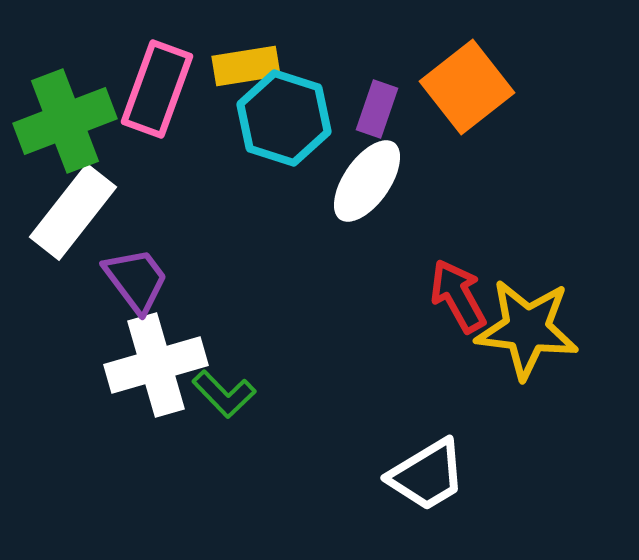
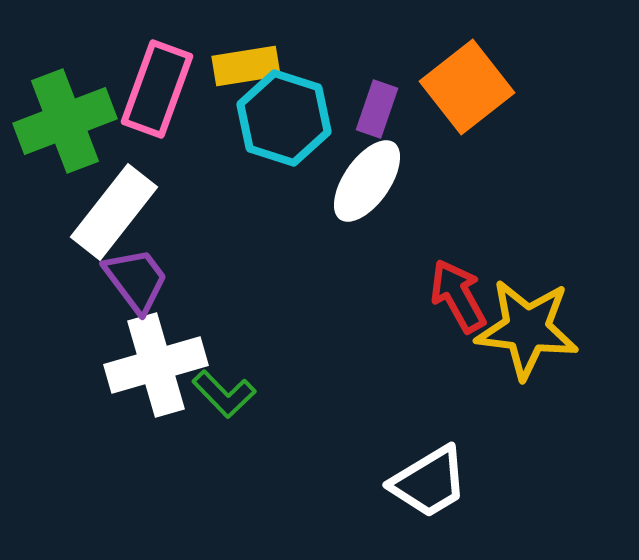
white rectangle: moved 41 px right
white trapezoid: moved 2 px right, 7 px down
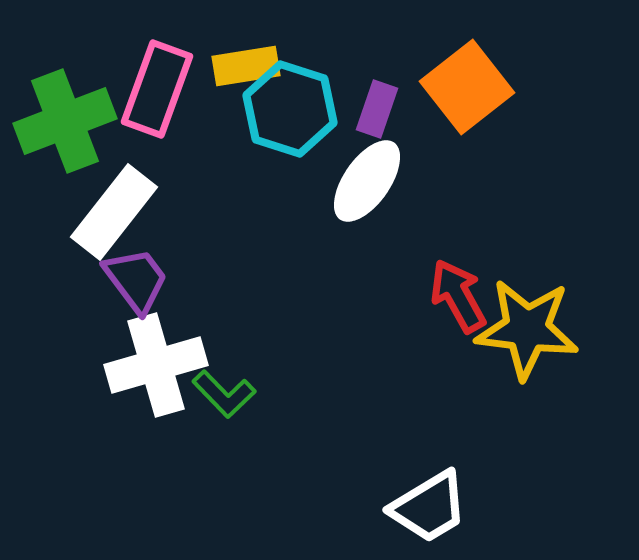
cyan hexagon: moved 6 px right, 9 px up
white trapezoid: moved 25 px down
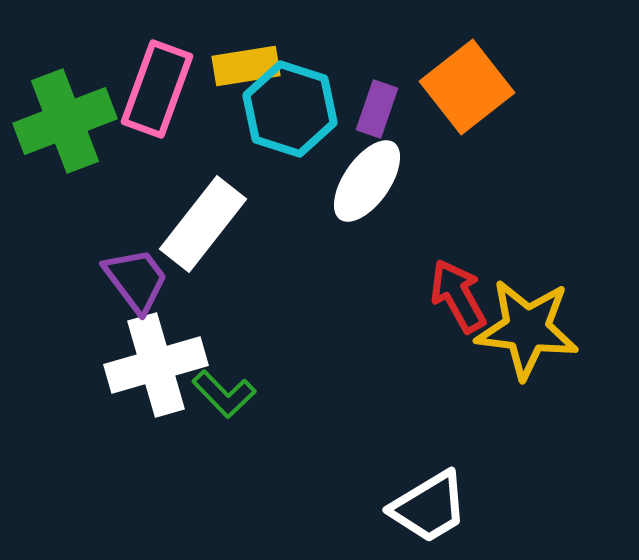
white rectangle: moved 89 px right, 12 px down
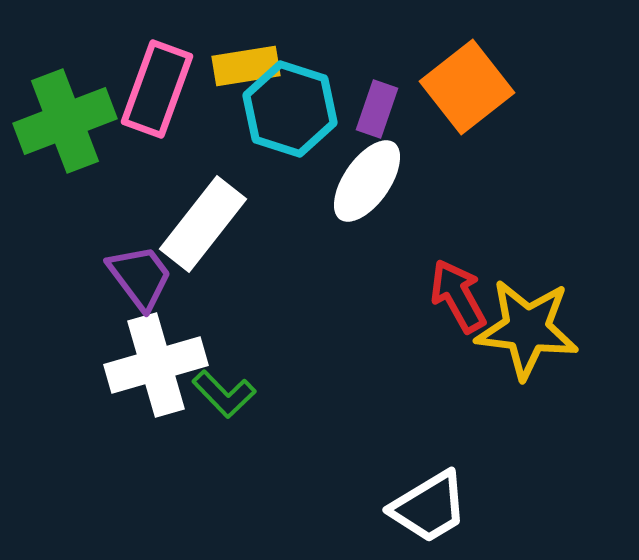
purple trapezoid: moved 4 px right, 3 px up
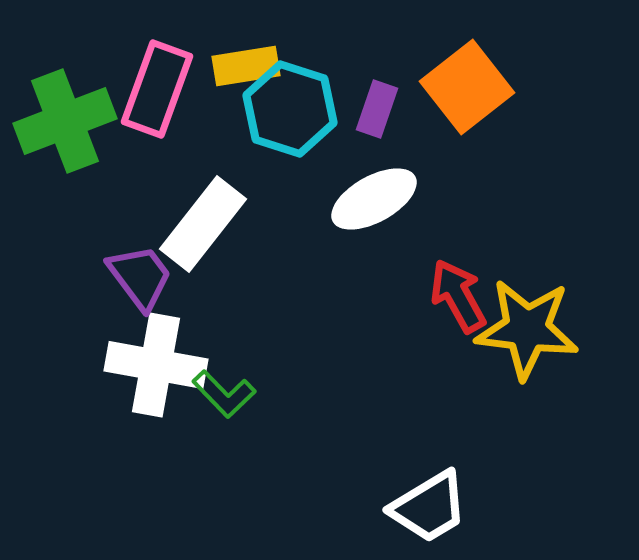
white ellipse: moved 7 px right, 18 px down; rotated 26 degrees clockwise
white cross: rotated 26 degrees clockwise
